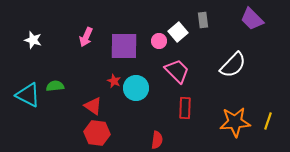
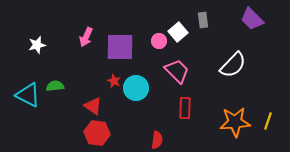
white star: moved 4 px right, 5 px down; rotated 30 degrees counterclockwise
purple square: moved 4 px left, 1 px down
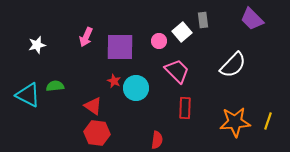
white square: moved 4 px right
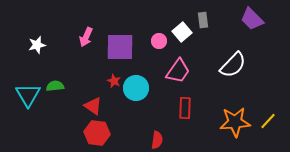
pink trapezoid: moved 1 px right; rotated 80 degrees clockwise
cyan triangle: rotated 32 degrees clockwise
yellow line: rotated 24 degrees clockwise
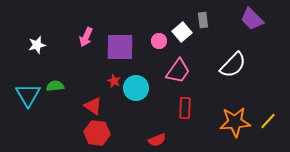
red semicircle: rotated 60 degrees clockwise
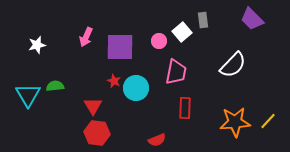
pink trapezoid: moved 2 px left, 1 px down; rotated 24 degrees counterclockwise
red triangle: rotated 24 degrees clockwise
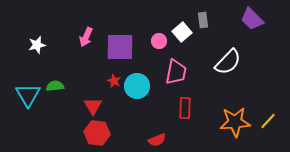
white semicircle: moved 5 px left, 3 px up
cyan circle: moved 1 px right, 2 px up
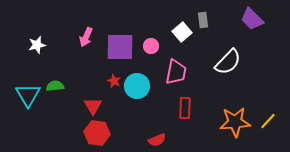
pink circle: moved 8 px left, 5 px down
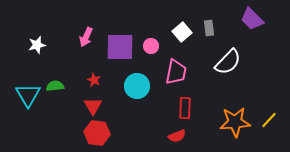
gray rectangle: moved 6 px right, 8 px down
red star: moved 20 px left, 1 px up
yellow line: moved 1 px right, 1 px up
red semicircle: moved 20 px right, 4 px up
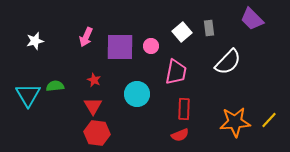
white star: moved 2 px left, 4 px up
cyan circle: moved 8 px down
red rectangle: moved 1 px left, 1 px down
red semicircle: moved 3 px right, 1 px up
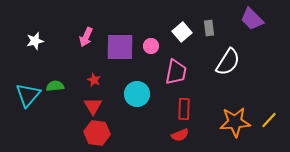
white semicircle: rotated 12 degrees counterclockwise
cyan triangle: rotated 12 degrees clockwise
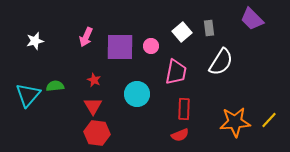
white semicircle: moved 7 px left
